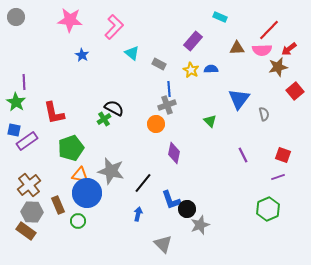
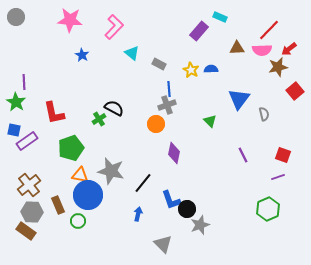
purple rectangle at (193, 41): moved 6 px right, 10 px up
green cross at (104, 119): moved 5 px left
blue circle at (87, 193): moved 1 px right, 2 px down
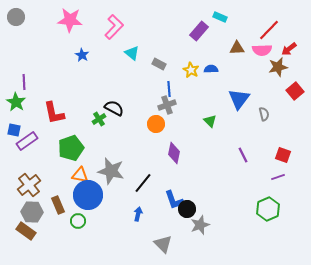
blue L-shape at (171, 200): moved 3 px right
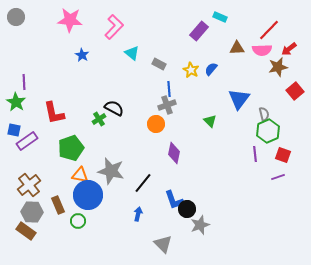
blue semicircle at (211, 69): rotated 48 degrees counterclockwise
purple line at (243, 155): moved 12 px right, 1 px up; rotated 21 degrees clockwise
green hexagon at (268, 209): moved 78 px up
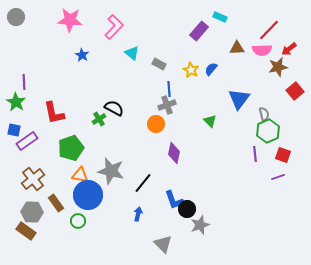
brown cross at (29, 185): moved 4 px right, 6 px up
brown rectangle at (58, 205): moved 2 px left, 2 px up; rotated 12 degrees counterclockwise
